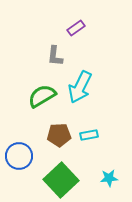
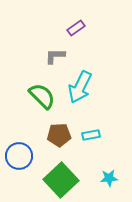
gray L-shape: rotated 85 degrees clockwise
green semicircle: rotated 76 degrees clockwise
cyan rectangle: moved 2 px right
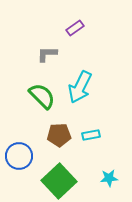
purple rectangle: moved 1 px left
gray L-shape: moved 8 px left, 2 px up
green square: moved 2 px left, 1 px down
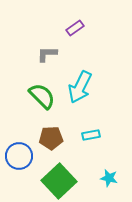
brown pentagon: moved 8 px left, 3 px down
cyan star: rotated 18 degrees clockwise
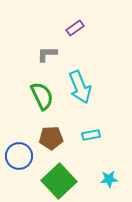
cyan arrow: rotated 48 degrees counterclockwise
green semicircle: rotated 20 degrees clockwise
cyan star: moved 1 px down; rotated 18 degrees counterclockwise
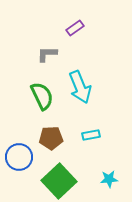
blue circle: moved 1 px down
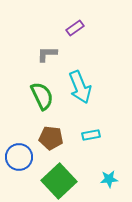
brown pentagon: rotated 10 degrees clockwise
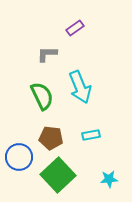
green square: moved 1 px left, 6 px up
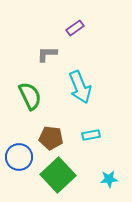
green semicircle: moved 12 px left
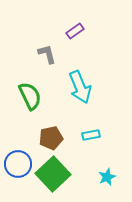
purple rectangle: moved 3 px down
gray L-shape: rotated 75 degrees clockwise
brown pentagon: rotated 20 degrees counterclockwise
blue circle: moved 1 px left, 7 px down
green square: moved 5 px left, 1 px up
cyan star: moved 2 px left, 2 px up; rotated 18 degrees counterclockwise
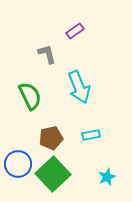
cyan arrow: moved 1 px left
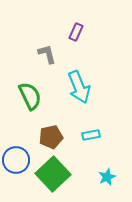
purple rectangle: moved 1 px right, 1 px down; rotated 30 degrees counterclockwise
brown pentagon: moved 1 px up
blue circle: moved 2 px left, 4 px up
